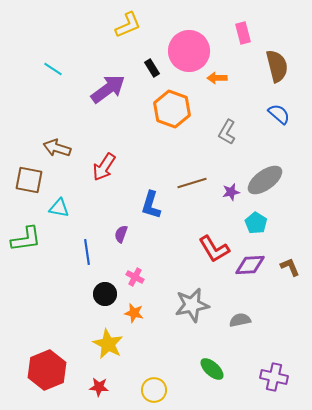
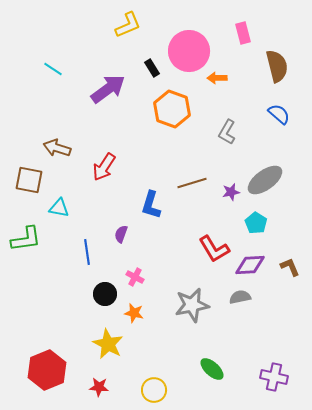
gray semicircle: moved 23 px up
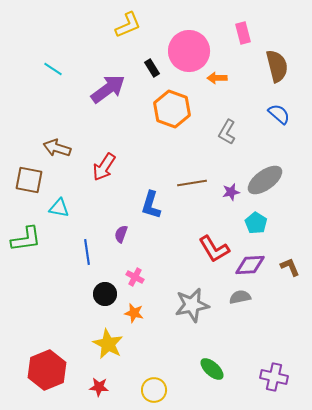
brown line: rotated 8 degrees clockwise
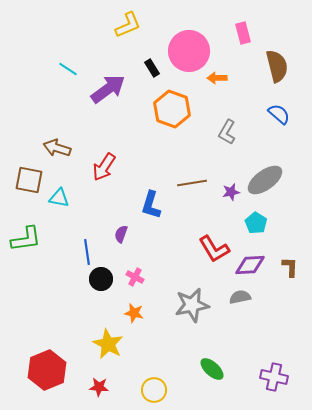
cyan line: moved 15 px right
cyan triangle: moved 10 px up
brown L-shape: rotated 25 degrees clockwise
black circle: moved 4 px left, 15 px up
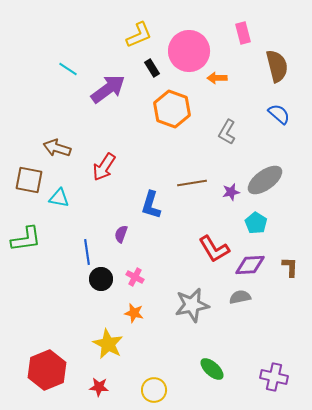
yellow L-shape: moved 11 px right, 10 px down
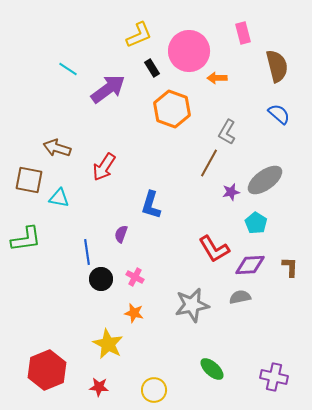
brown line: moved 17 px right, 20 px up; rotated 52 degrees counterclockwise
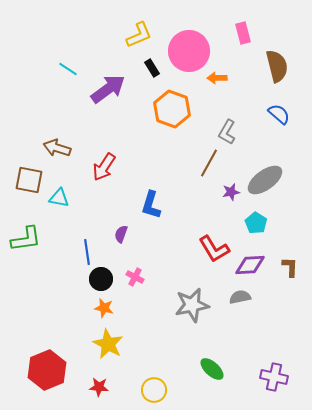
orange star: moved 30 px left, 5 px up
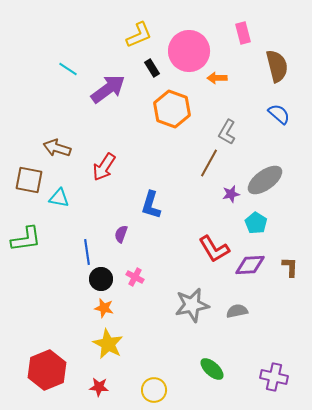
purple star: moved 2 px down
gray semicircle: moved 3 px left, 14 px down
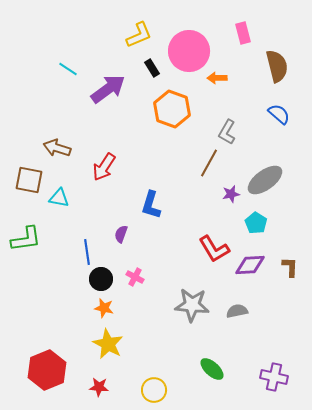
gray star: rotated 16 degrees clockwise
